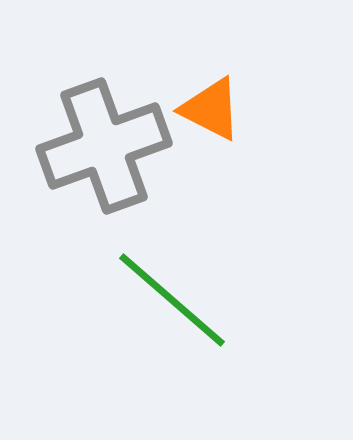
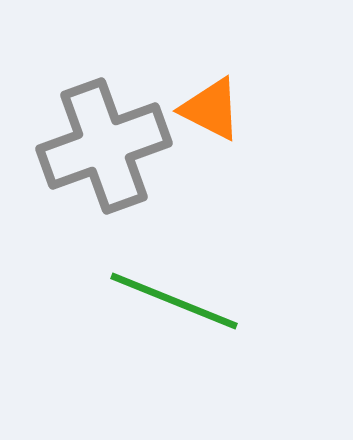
green line: moved 2 px right, 1 px down; rotated 19 degrees counterclockwise
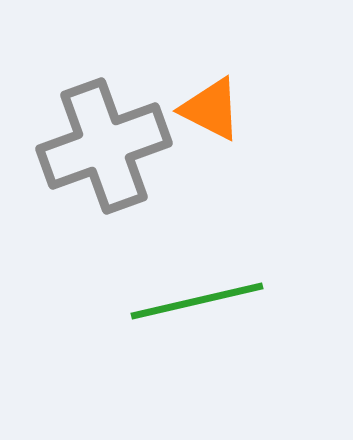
green line: moved 23 px right; rotated 35 degrees counterclockwise
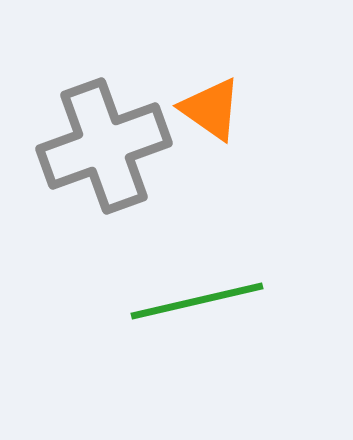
orange triangle: rotated 8 degrees clockwise
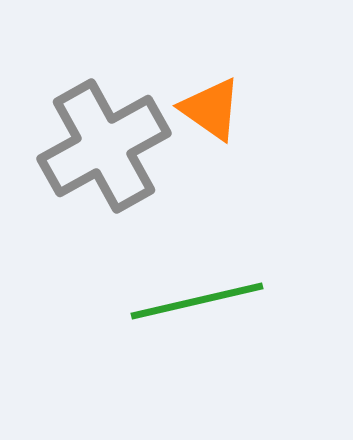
gray cross: rotated 9 degrees counterclockwise
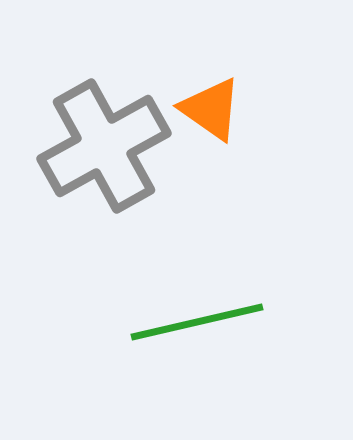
green line: moved 21 px down
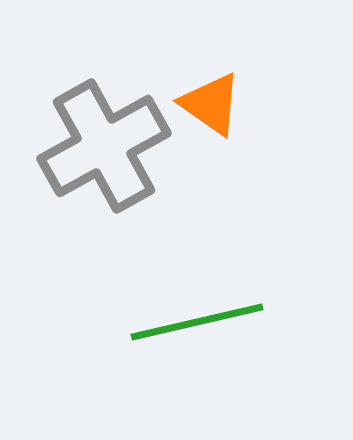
orange triangle: moved 5 px up
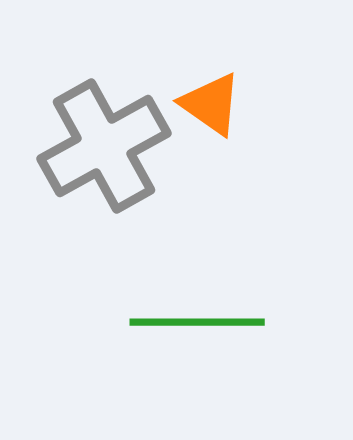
green line: rotated 13 degrees clockwise
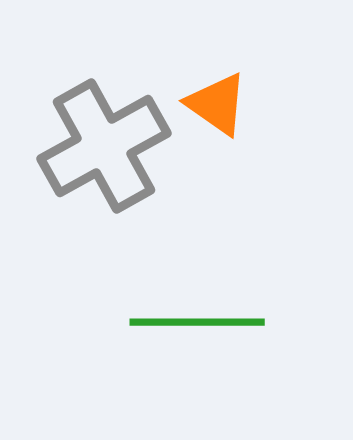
orange triangle: moved 6 px right
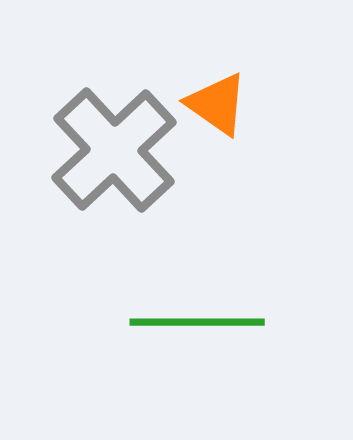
gray cross: moved 10 px right, 4 px down; rotated 14 degrees counterclockwise
